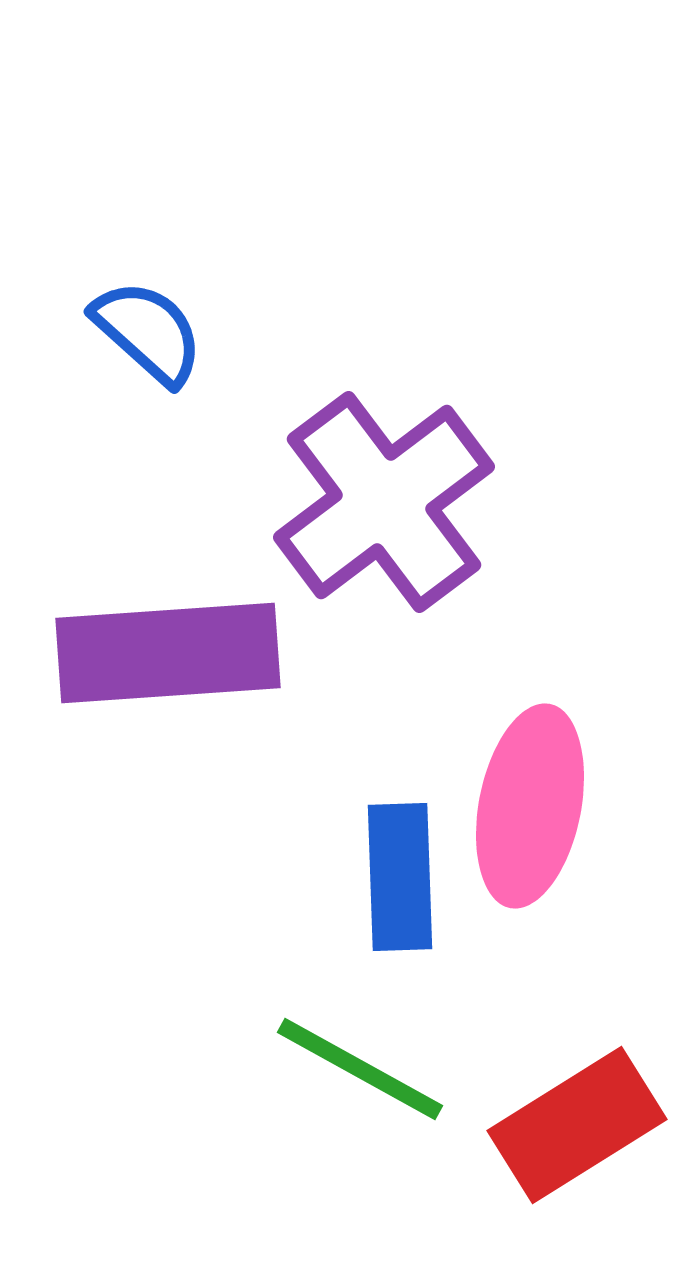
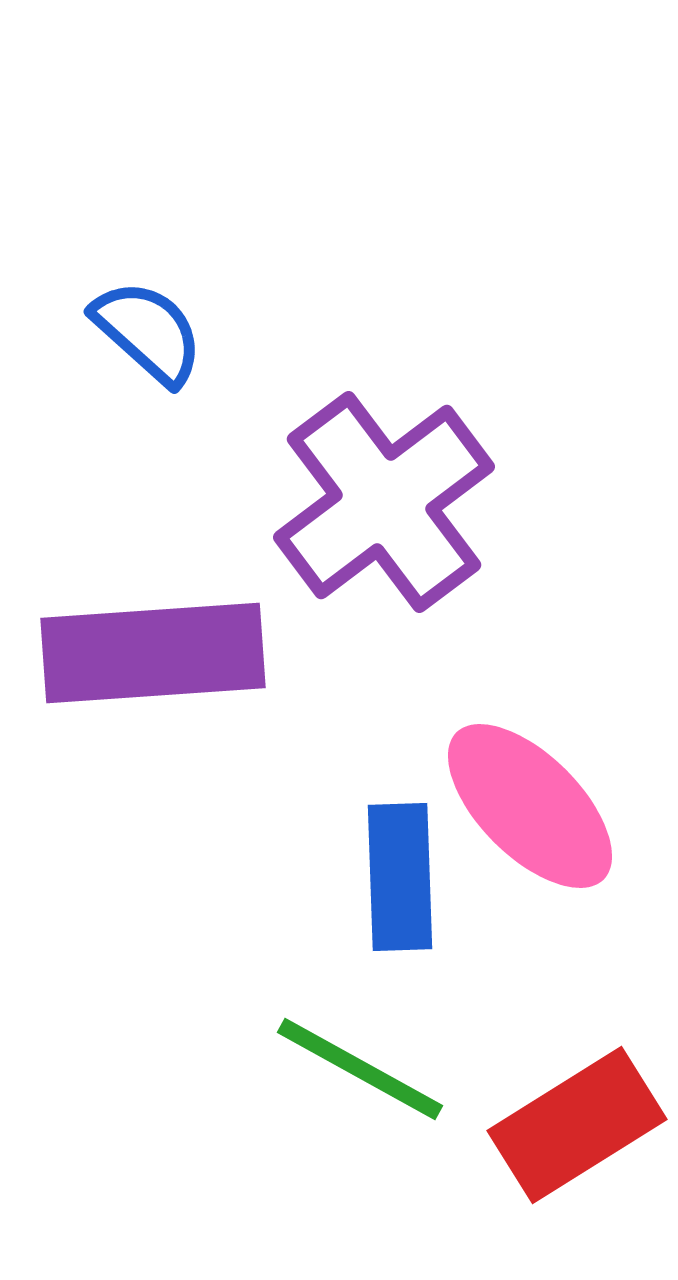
purple rectangle: moved 15 px left
pink ellipse: rotated 56 degrees counterclockwise
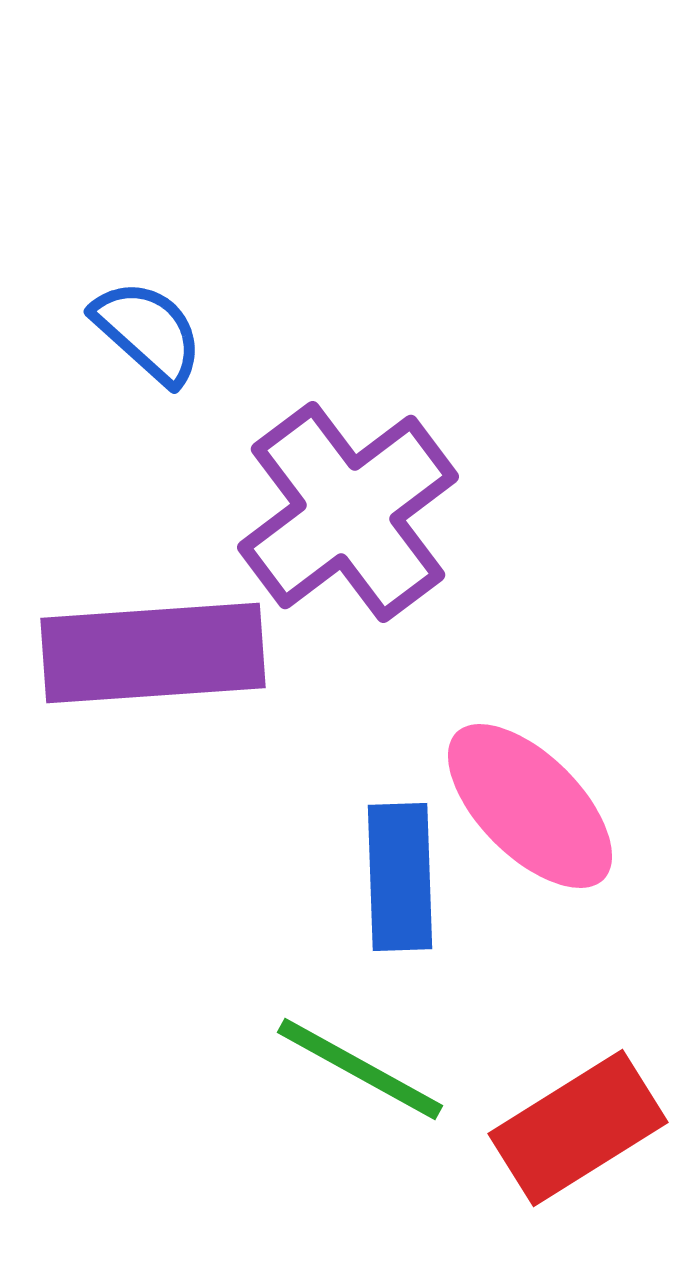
purple cross: moved 36 px left, 10 px down
red rectangle: moved 1 px right, 3 px down
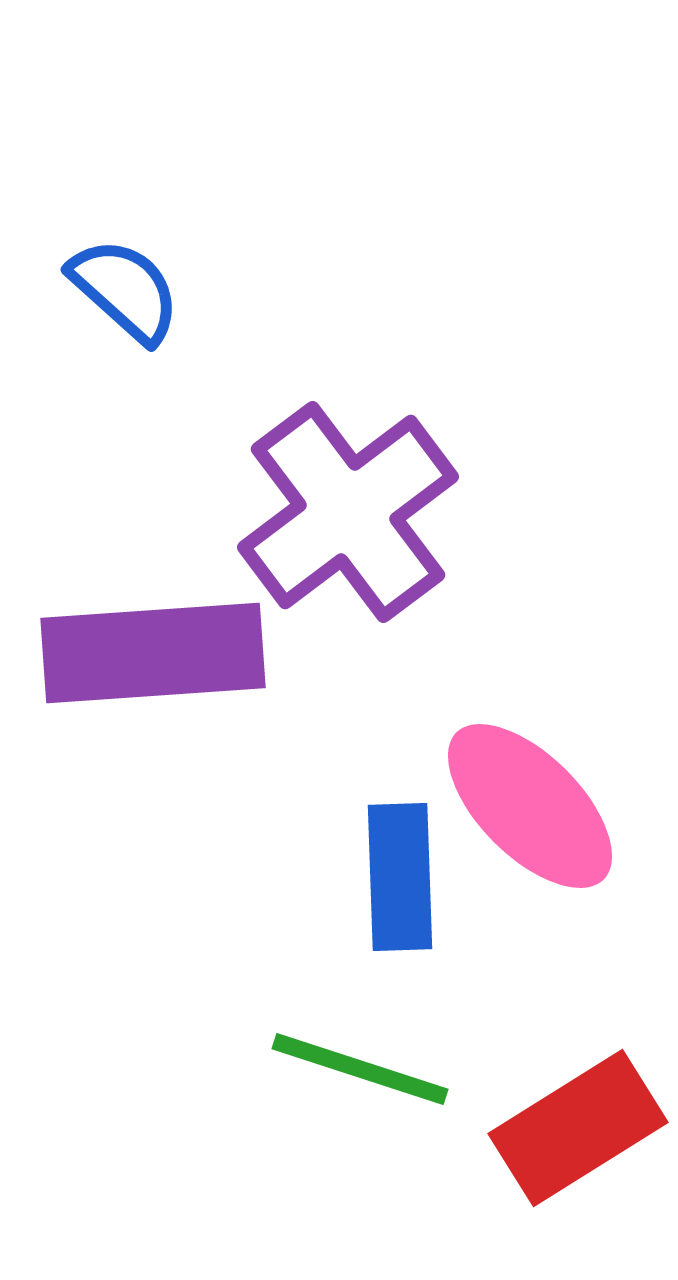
blue semicircle: moved 23 px left, 42 px up
green line: rotated 11 degrees counterclockwise
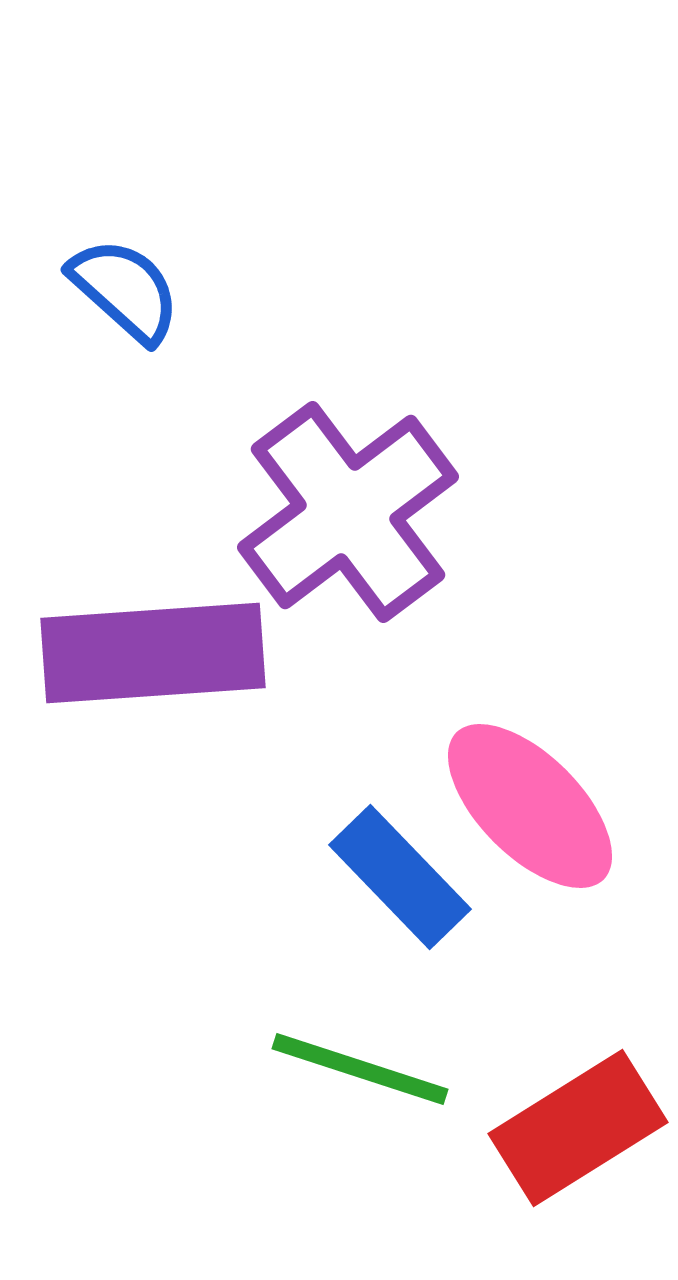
blue rectangle: rotated 42 degrees counterclockwise
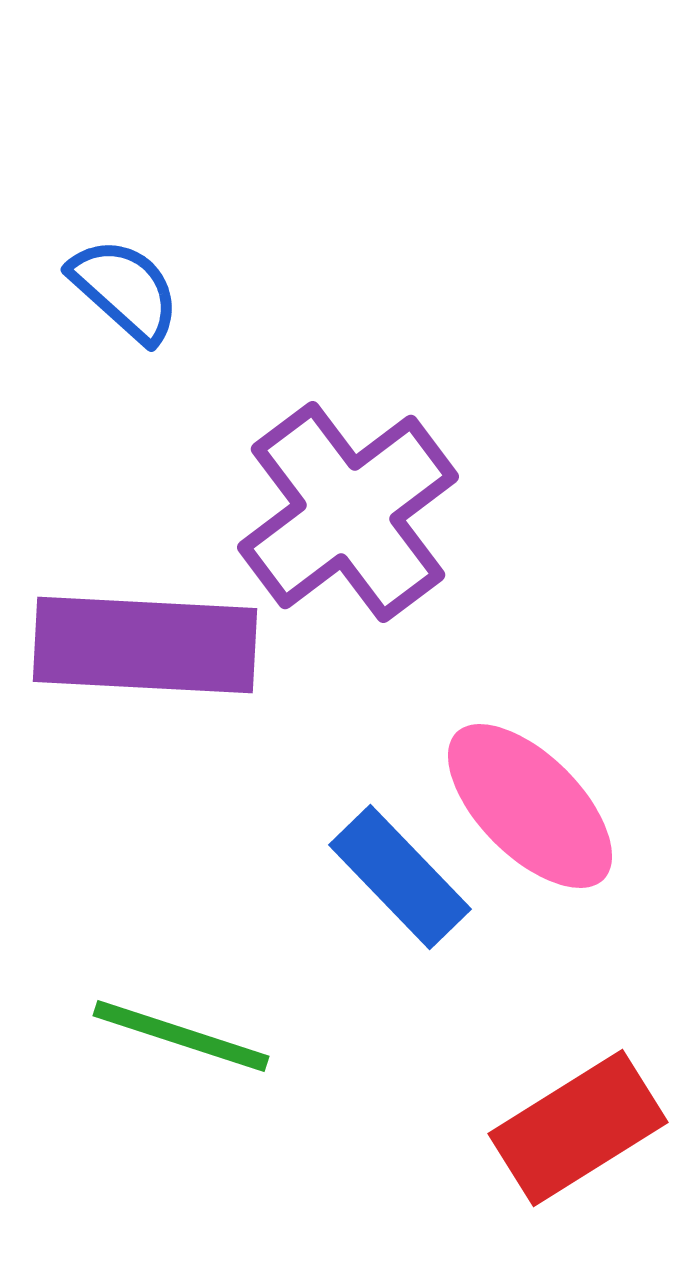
purple rectangle: moved 8 px left, 8 px up; rotated 7 degrees clockwise
green line: moved 179 px left, 33 px up
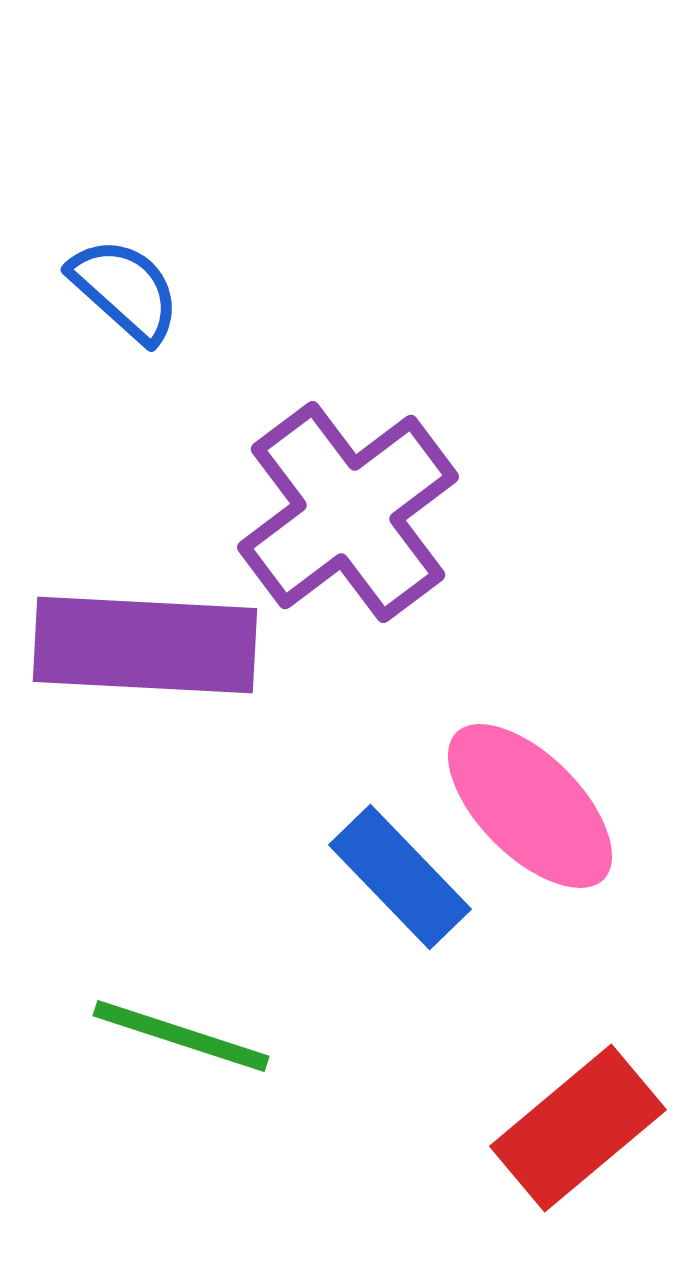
red rectangle: rotated 8 degrees counterclockwise
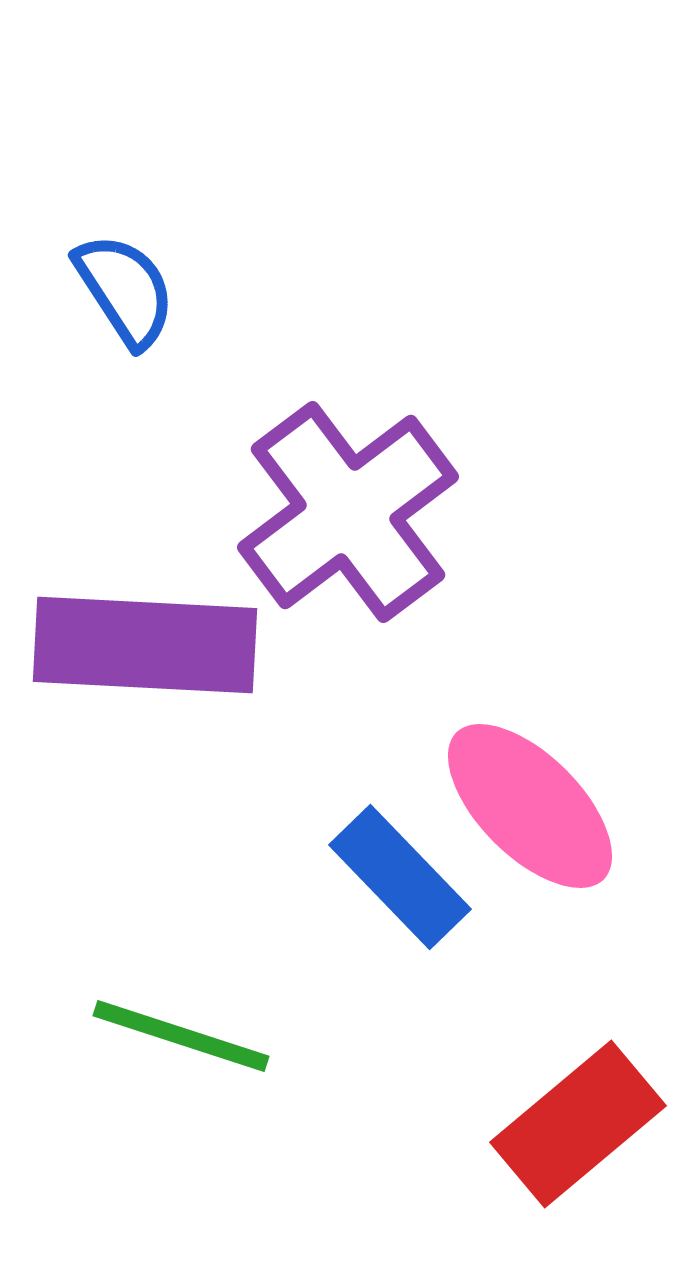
blue semicircle: rotated 15 degrees clockwise
red rectangle: moved 4 px up
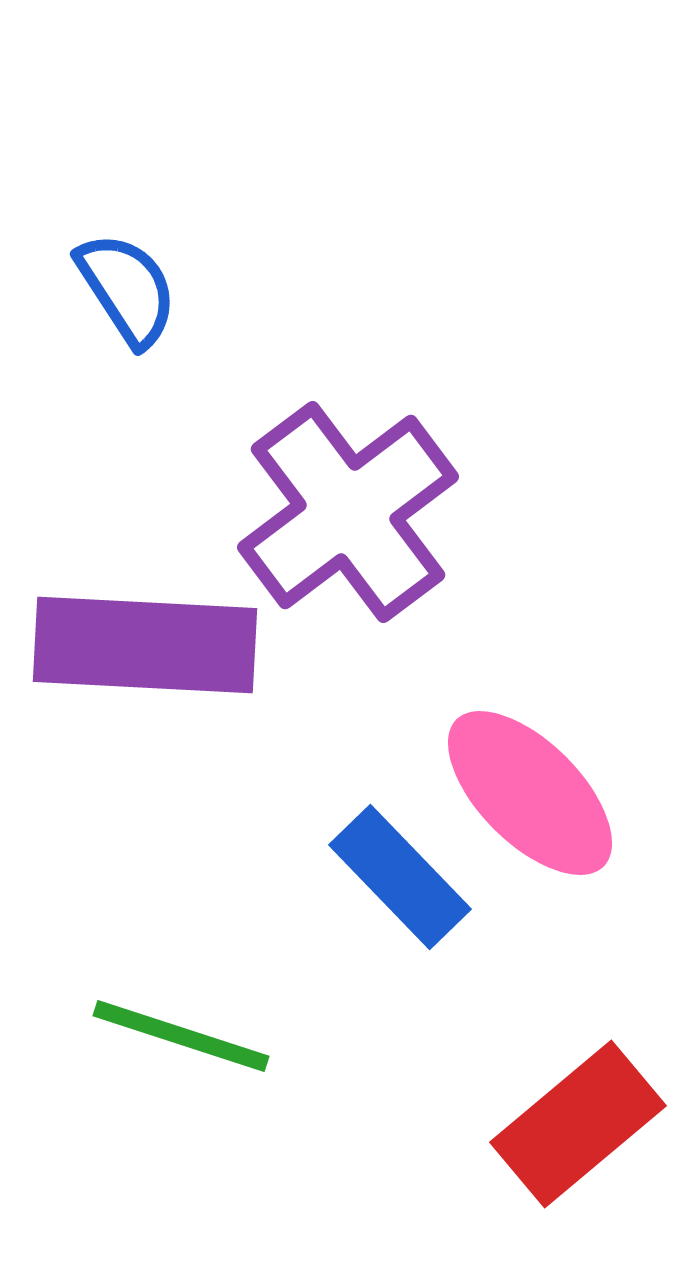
blue semicircle: moved 2 px right, 1 px up
pink ellipse: moved 13 px up
